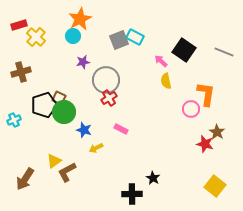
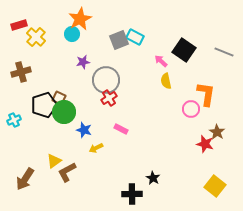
cyan circle: moved 1 px left, 2 px up
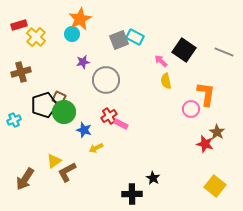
red cross: moved 18 px down
pink rectangle: moved 5 px up
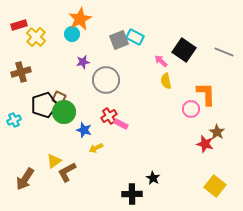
orange L-shape: rotated 10 degrees counterclockwise
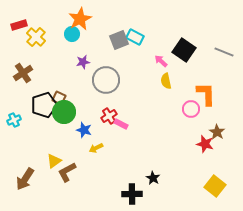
brown cross: moved 2 px right, 1 px down; rotated 18 degrees counterclockwise
